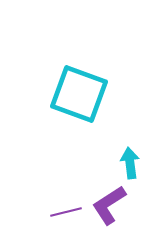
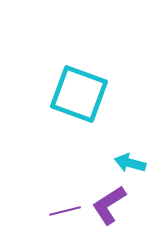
cyan arrow: rotated 68 degrees counterclockwise
purple line: moved 1 px left, 1 px up
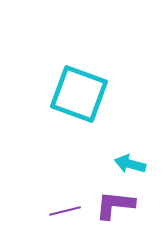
cyan arrow: moved 1 px down
purple L-shape: moved 6 px right; rotated 39 degrees clockwise
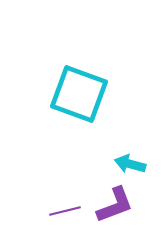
purple L-shape: rotated 153 degrees clockwise
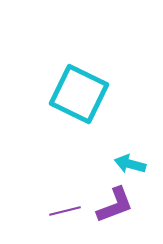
cyan square: rotated 6 degrees clockwise
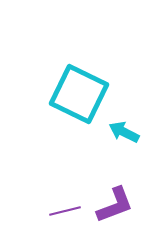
cyan arrow: moved 6 px left, 32 px up; rotated 12 degrees clockwise
